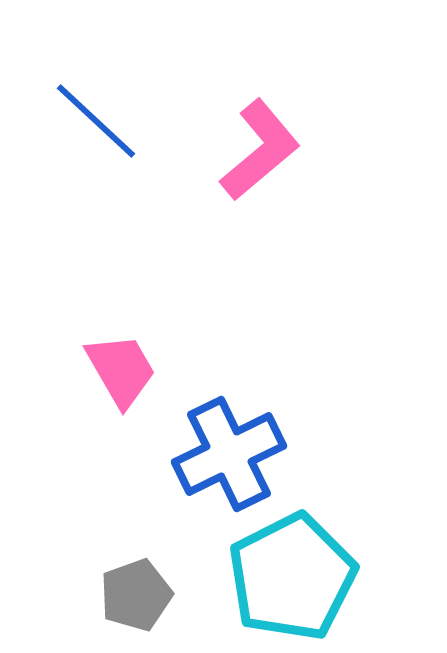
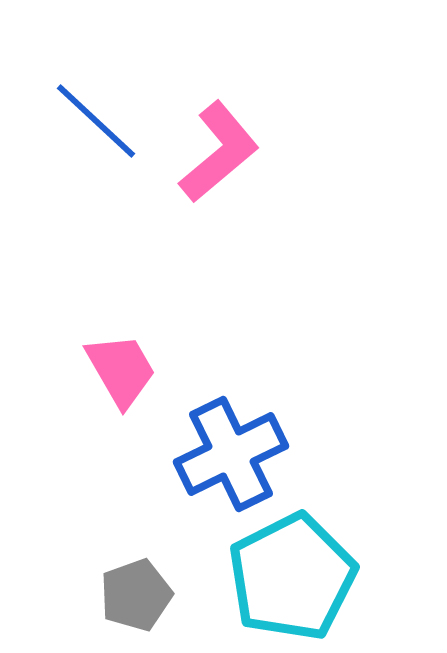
pink L-shape: moved 41 px left, 2 px down
blue cross: moved 2 px right
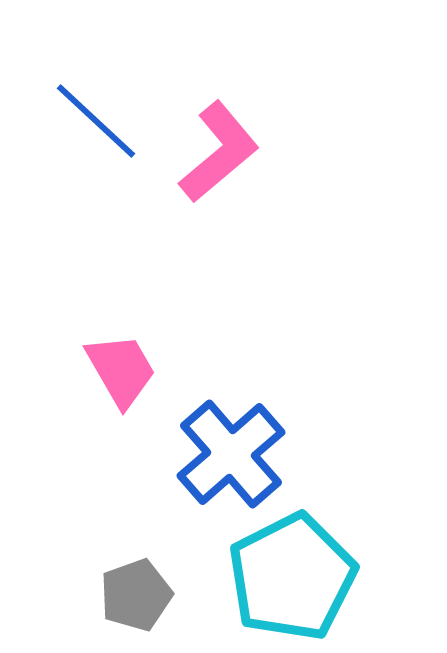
blue cross: rotated 15 degrees counterclockwise
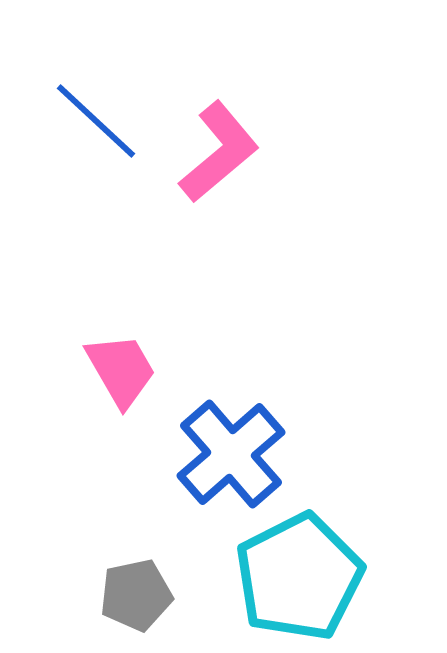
cyan pentagon: moved 7 px right
gray pentagon: rotated 8 degrees clockwise
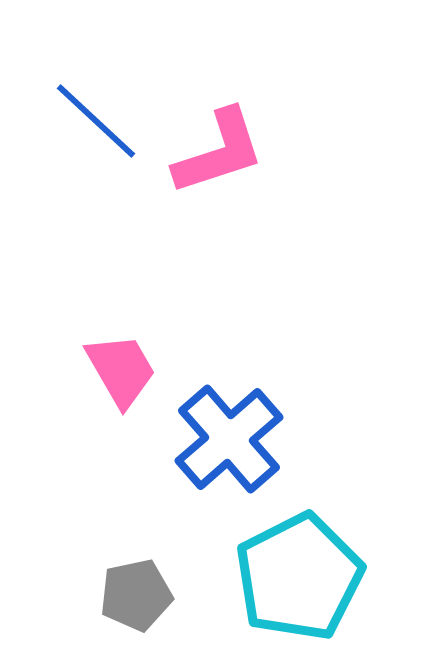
pink L-shape: rotated 22 degrees clockwise
blue cross: moved 2 px left, 15 px up
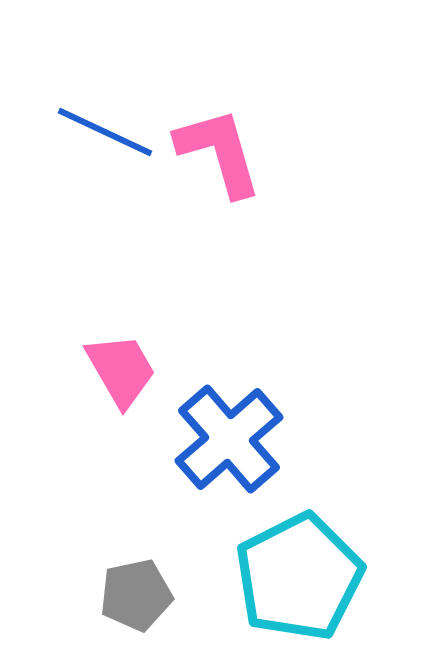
blue line: moved 9 px right, 11 px down; rotated 18 degrees counterclockwise
pink L-shape: rotated 88 degrees counterclockwise
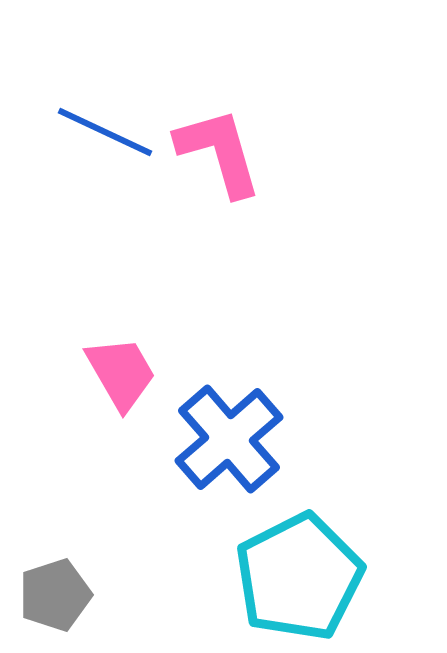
pink trapezoid: moved 3 px down
gray pentagon: moved 81 px left; rotated 6 degrees counterclockwise
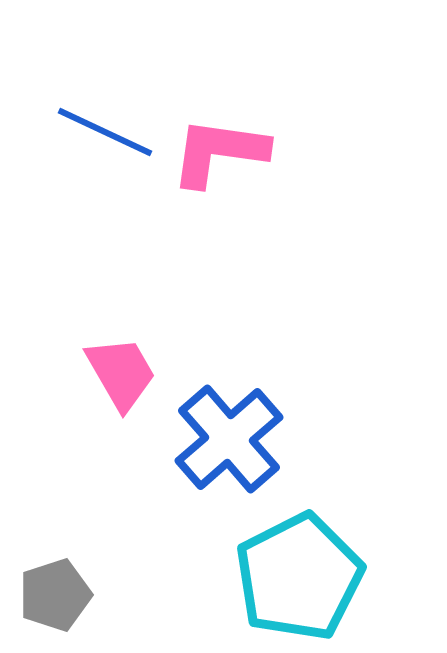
pink L-shape: rotated 66 degrees counterclockwise
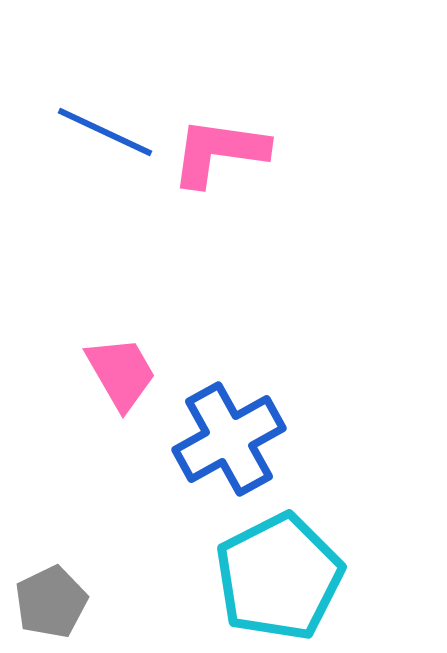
blue cross: rotated 12 degrees clockwise
cyan pentagon: moved 20 px left
gray pentagon: moved 4 px left, 7 px down; rotated 8 degrees counterclockwise
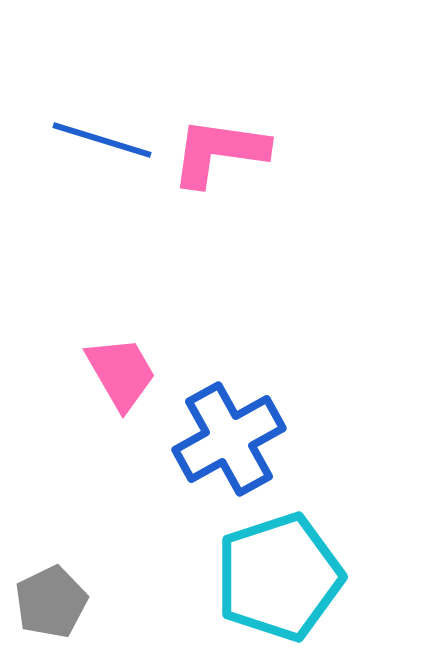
blue line: moved 3 px left, 8 px down; rotated 8 degrees counterclockwise
cyan pentagon: rotated 9 degrees clockwise
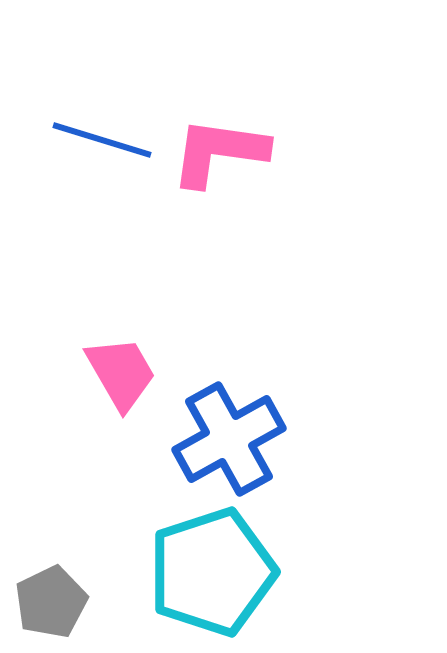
cyan pentagon: moved 67 px left, 5 px up
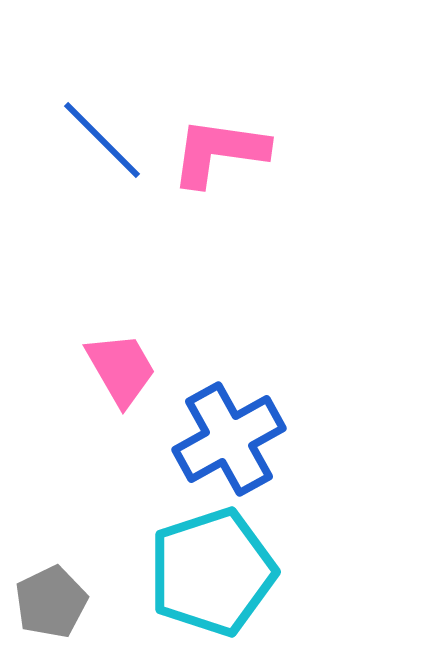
blue line: rotated 28 degrees clockwise
pink trapezoid: moved 4 px up
